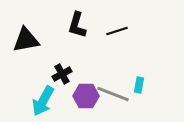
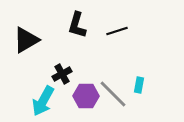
black triangle: rotated 20 degrees counterclockwise
gray line: rotated 24 degrees clockwise
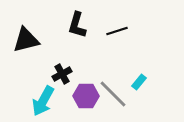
black triangle: rotated 16 degrees clockwise
cyan rectangle: moved 3 px up; rotated 28 degrees clockwise
